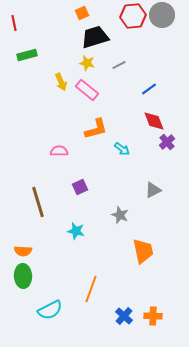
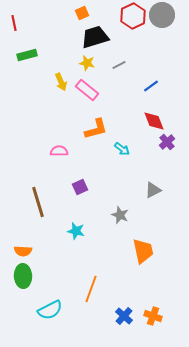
red hexagon: rotated 20 degrees counterclockwise
blue line: moved 2 px right, 3 px up
orange cross: rotated 18 degrees clockwise
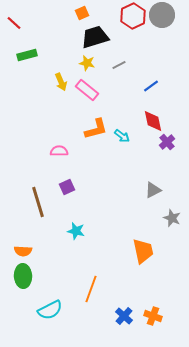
red line: rotated 35 degrees counterclockwise
red diamond: moved 1 px left; rotated 10 degrees clockwise
cyan arrow: moved 13 px up
purple square: moved 13 px left
gray star: moved 52 px right, 3 px down
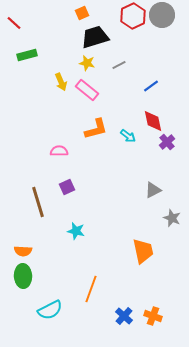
cyan arrow: moved 6 px right
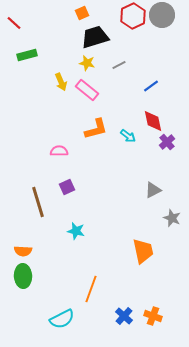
cyan semicircle: moved 12 px right, 9 px down
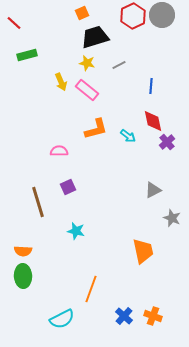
blue line: rotated 49 degrees counterclockwise
purple square: moved 1 px right
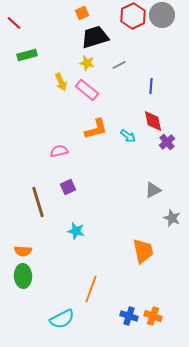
pink semicircle: rotated 12 degrees counterclockwise
blue cross: moved 5 px right; rotated 24 degrees counterclockwise
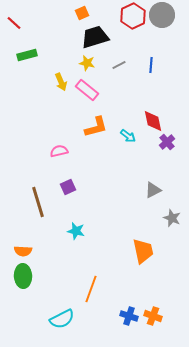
blue line: moved 21 px up
orange L-shape: moved 2 px up
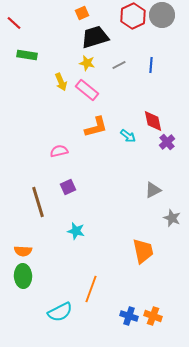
green rectangle: rotated 24 degrees clockwise
cyan semicircle: moved 2 px left, 7 px up
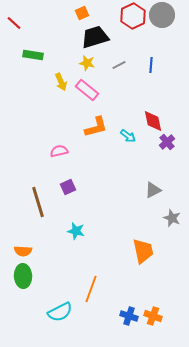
green rectangle: moved 6 px right
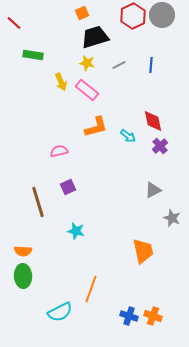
purple cross: moved 7 px left, 4 px down
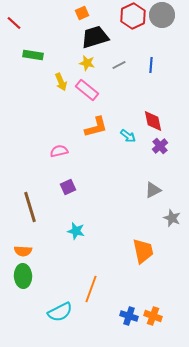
brown line: moved 8 px left, 5 px down
